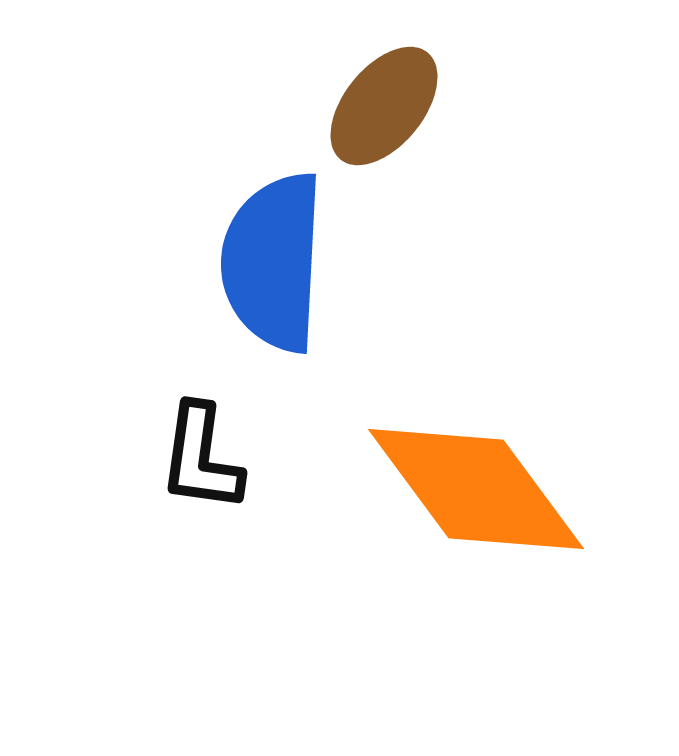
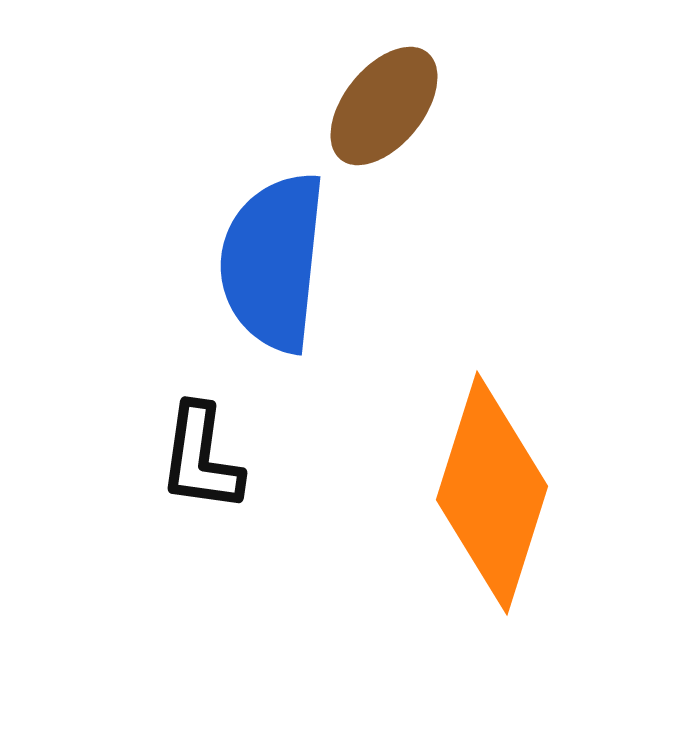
blue semicircle: rotated 3 degrees clockwise
orange diamond: moved 16 px right, 4 px down; rotated 54 degrees clockwise
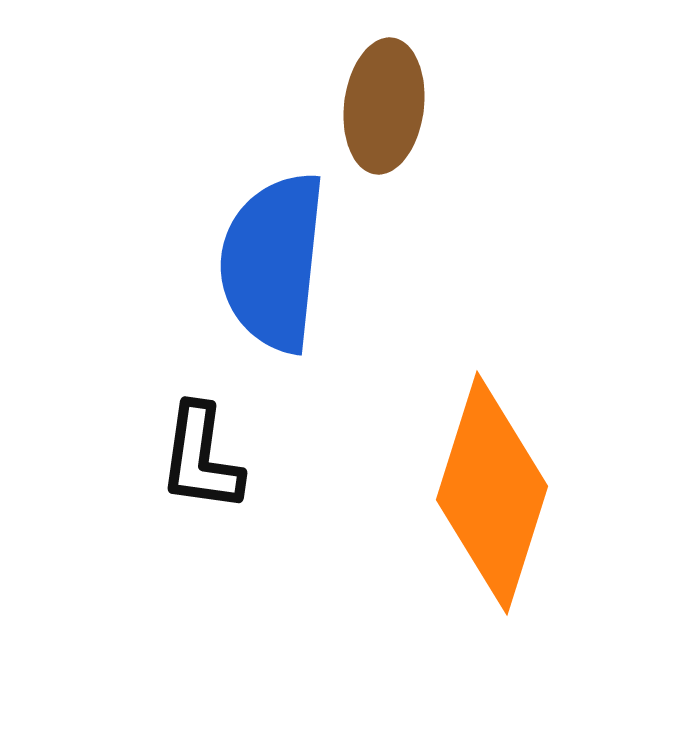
brown ellipse: rotated 32 degrees counterclockwise
